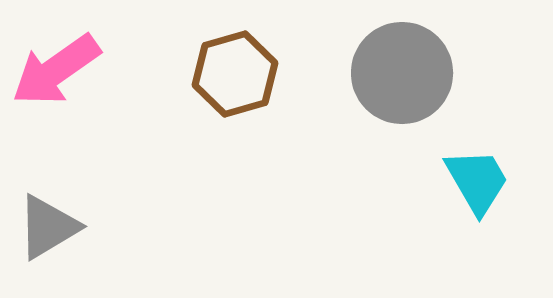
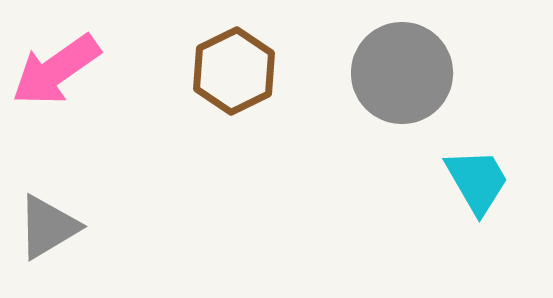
brown hexagon: moved 1 px left, 3 px up; rotated 10 degrees counterclockwise
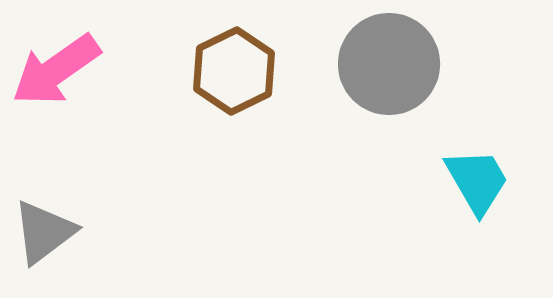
gray circle: moved 13 px left, 9 px up
gray triangle: moved 4 px left, 5 px down; rotated 6 degrees counterclockwise
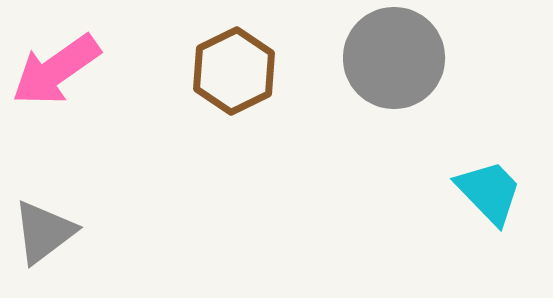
gray circle: moved 5 px right, 6 px up
cyan trapezoid: moved 12 px right, 11 px down; rotated 14 degrees counterclockwise
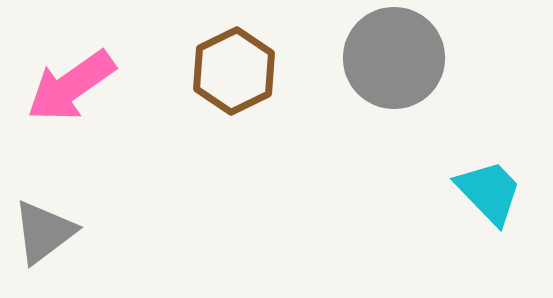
pink arrow: moved 15 px right, 16 px down
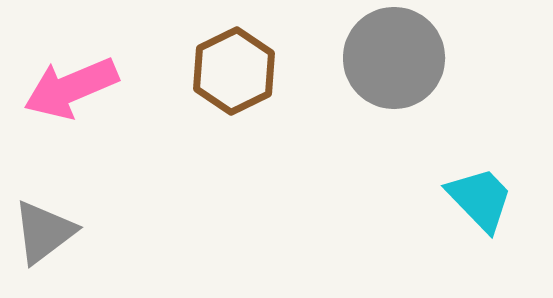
pink arrow: moved 2 px down; rotated 12 degrees clockwise
cyan trapezoid: moved 9 px left, 7 px down
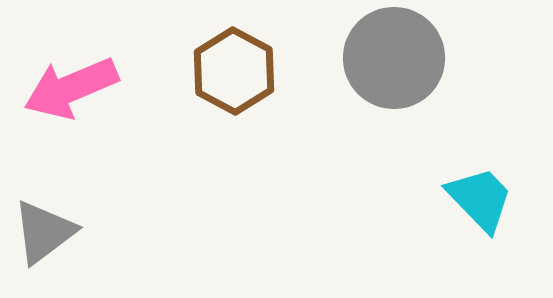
brown hexagon: rotated 6 degrees counterclockwise
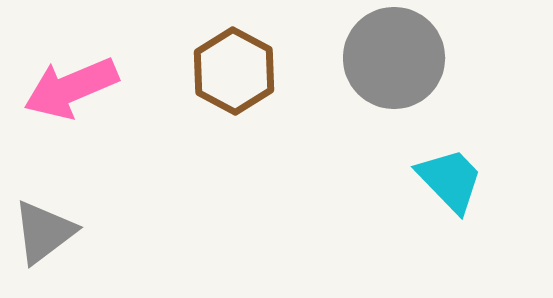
cyan trapezoid: moved 30 px left, 19 px up
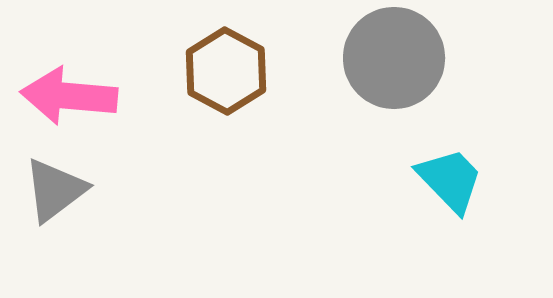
brown hexagon: moved 8 px left
pink arrow: moved 2 px left, 8 px down; rotated 28 degrees clockwise
gray triangle: moved 11 px right, 42 px up
